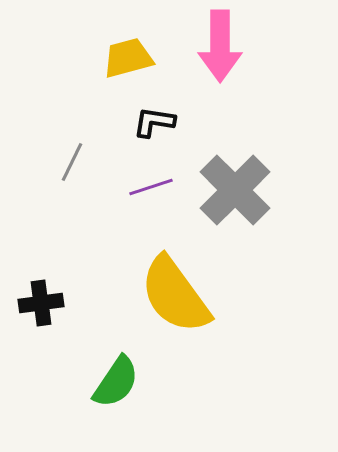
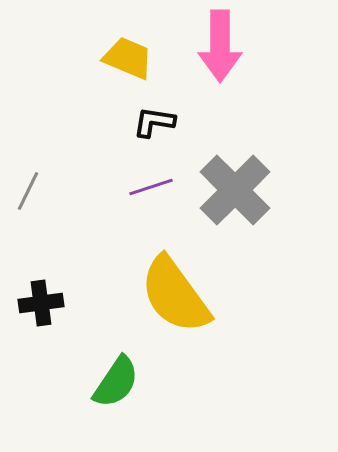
yellow trapezoid: rotated 38 degrees clockwise
gray line: moved 44 px left, 29 px down
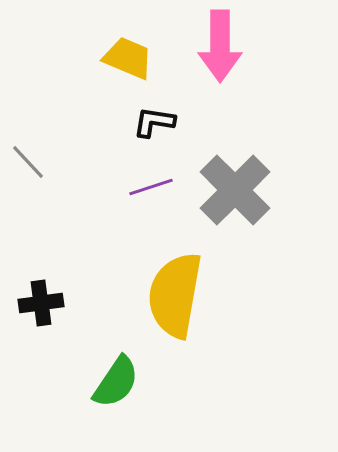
gray line: moved 29 px up; rotated 69 degrees counterclockwise
yellow semicircle: rotated 46 degrees clockwise
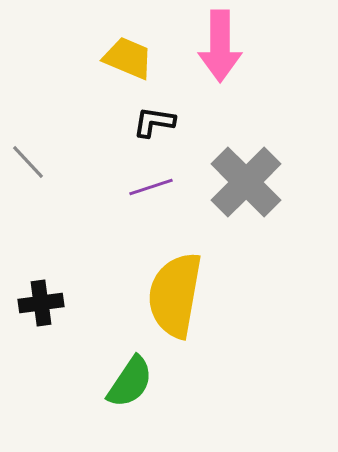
gray cross: moved 11 px right, 8 px up
green semicircle: moved 14 px right
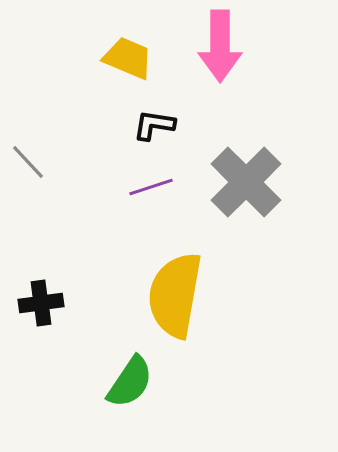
black L-shape: moved 3 px down
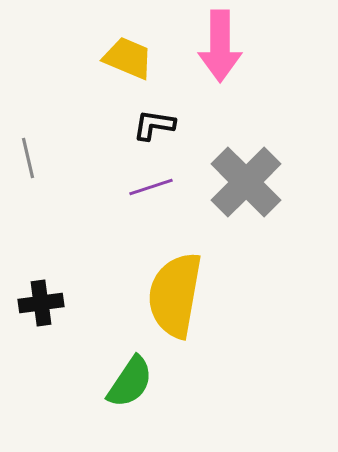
gray line: moved 4 px up; rotated 30 degrees clockwise
